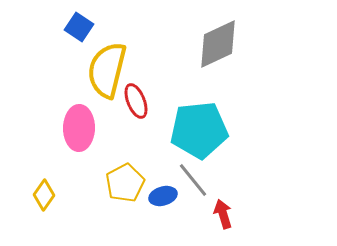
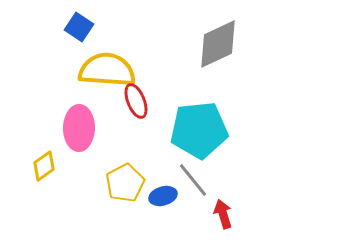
yellow semicircle: rotated 80 degrees clockwise
yellow diamond: moved 29 px up; rotated 20 degrees clockwise
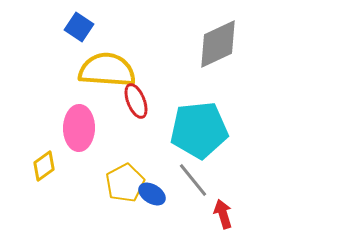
blue ellipse: moved 11 px left, 2 px up; rotated 48 degrees clockwise
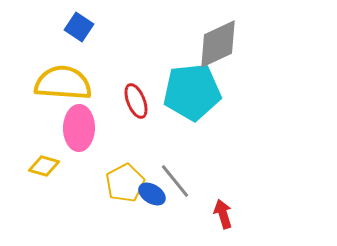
yellow semicircle: moved 44 px left, 13 px down
cyan pentagon: moved 7 px left, 38 px up
yellow diamond: rotated 52 degrees clockwise
gray line: moved 18 px left, 1 px down
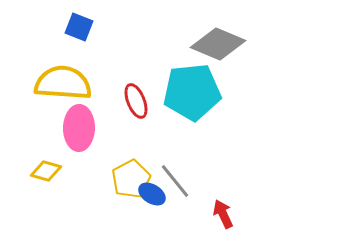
blue square: rotated 12 degrees counterclockwise
gray diamond: rotated 48 degrees clockwise
yellow diamond: moved 2 px right, 5 px down
yellow pentagon: moved 6 px right, 4 px up
red arrow: rotated 8 degrees counterclockwise
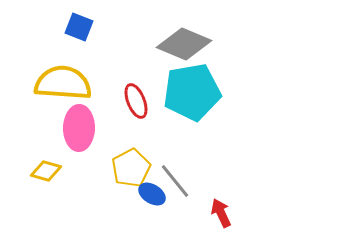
gray diamond: moved 34 px left
cyan pentagon: rotated 4 degrees counterclockwise
yellow pentagon: moved 11 px up
red arrow: moved 2 px left, 1 px up
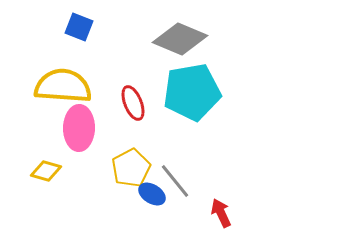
gray diamond: moved 4 px left, 5 px up
yellow semicircle: moved 3 px down
red ellipse: moved 3 px left, 2 px down
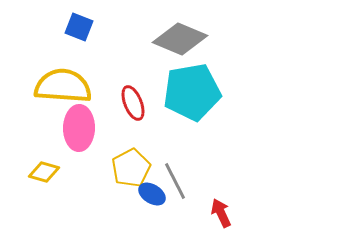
yellow diamond: moved 2 px left, 1 px down
gray line: rotated 12 degrees clockwise
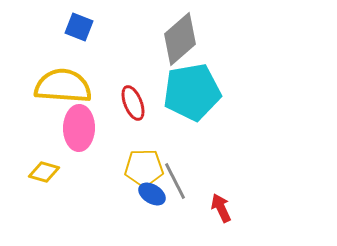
gray diamond: rotated 64 degrees counterclockwise
yellow pentagon: moved 13 px right; rotated 27 degrees clockwise
red arrow: moved 5 px up
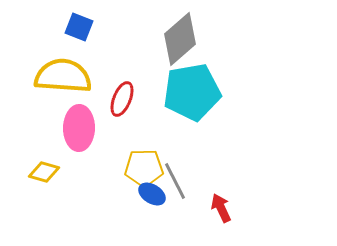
yellow semicircle: moved 10 px up
red ellipse: moved 11 px left, 4 px up; rotated 44 degrees clockwise
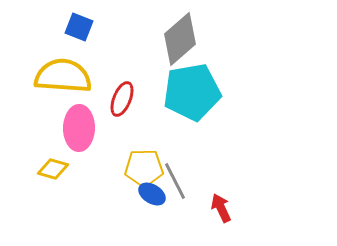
yellow diamond: moved 9 px right, 3 px up
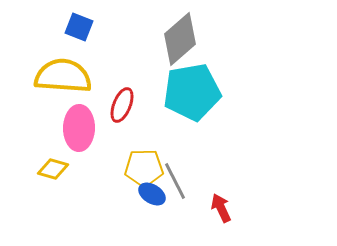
red ellipse: moved 6 px down
